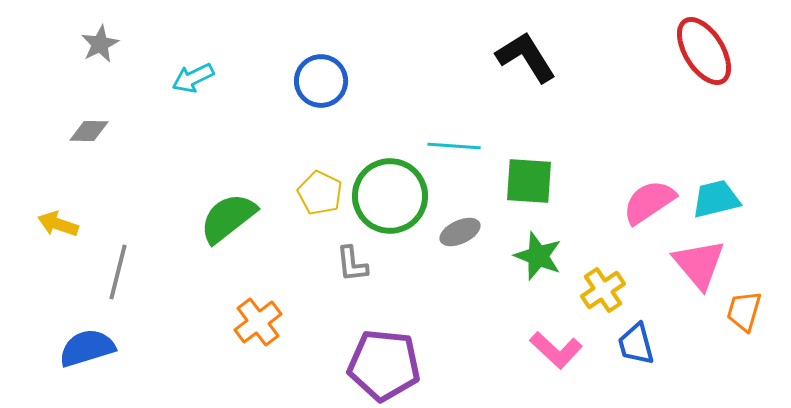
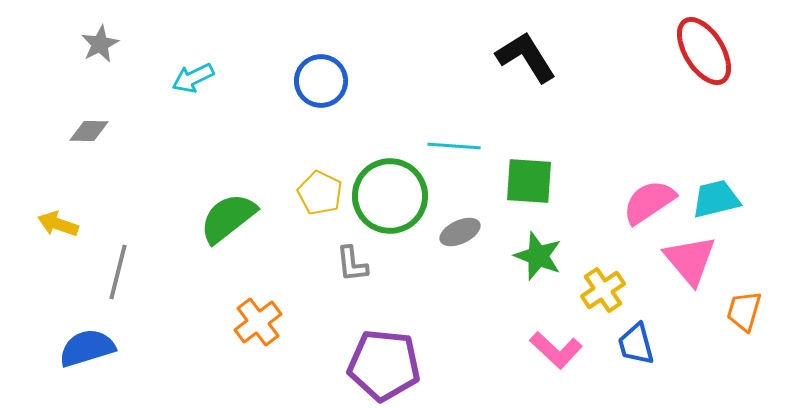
pink triangle: moved 9 px left, 4 px up
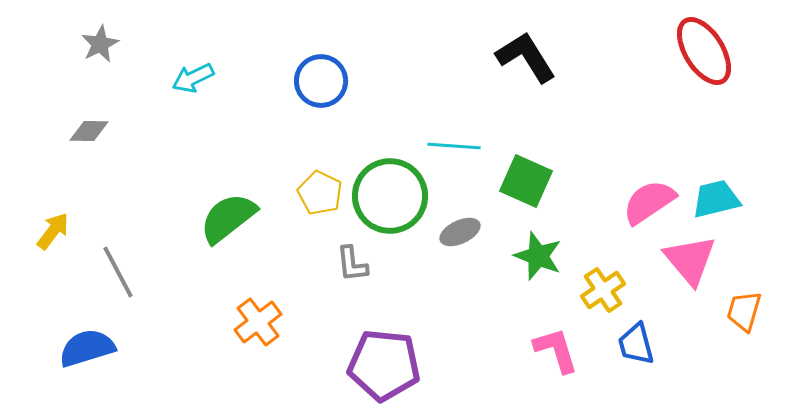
green square: moved 3 px left; rotated 20 degrees clockwise
yellow arrow: moved 5 px left, 7 px down; rotated 108 degrees clockwise
gray line: rotated 42 degrees counterclockwise
pink L-shape: rotated 150 degrees counterclockwise
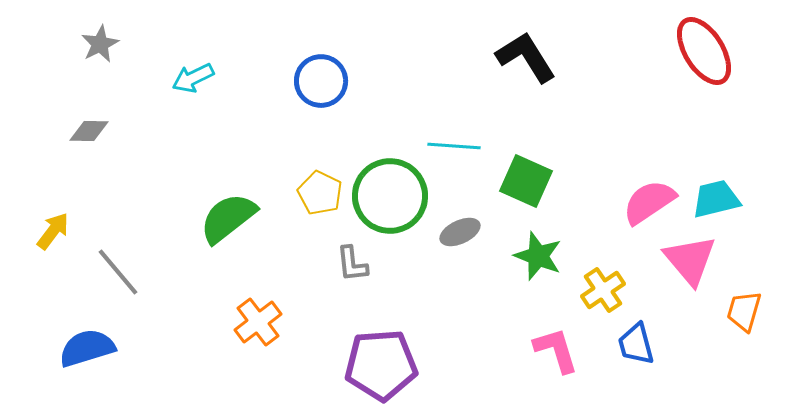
gray line: rotated 12 degrees counterclockwise
purple pentagon: moved 3 px left; rotated 10 degrees counterclockwise
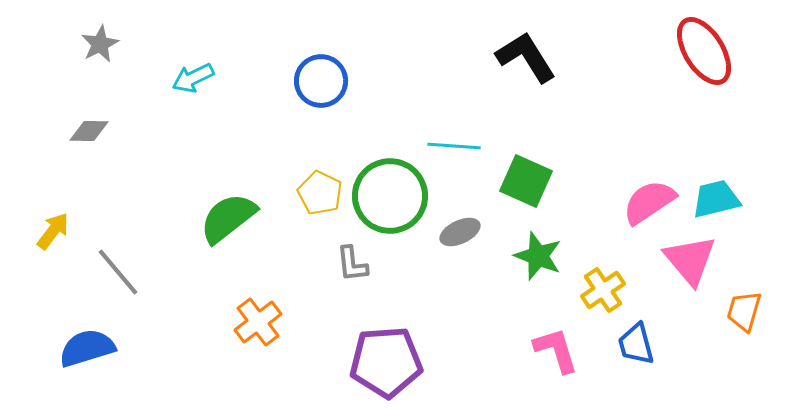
purple pentagon: moved 5 px right, 3 px up
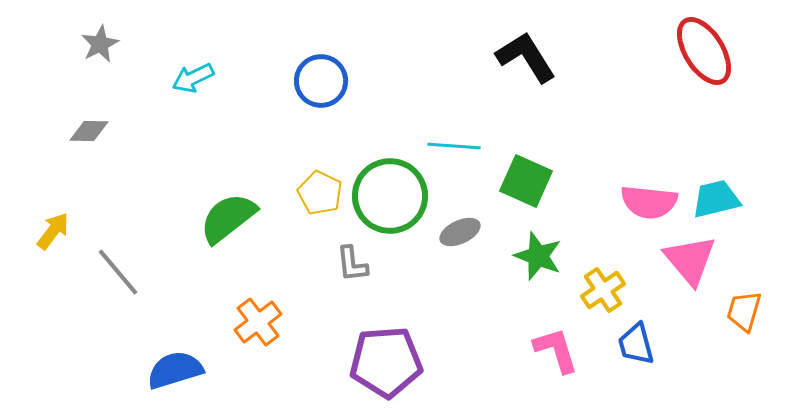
pink semicircle: rotated 140 degrees counterclockwise
blue semicircle: moved 88 px right, 22 px down
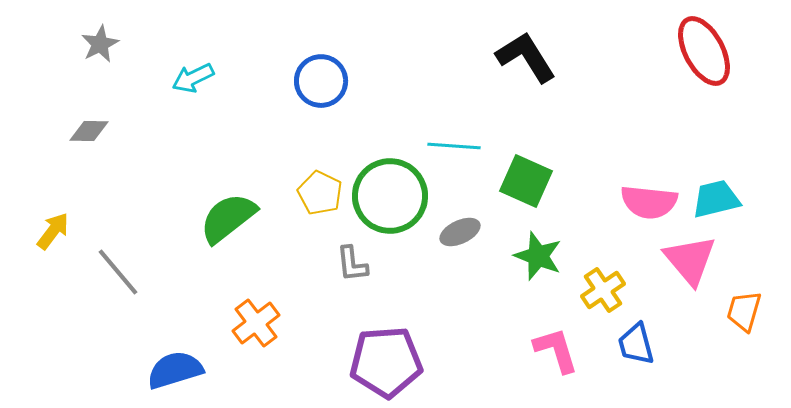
red ellipse: rotated 4 degrees clockwise
orange cross: moved 2 px left, 1 px down
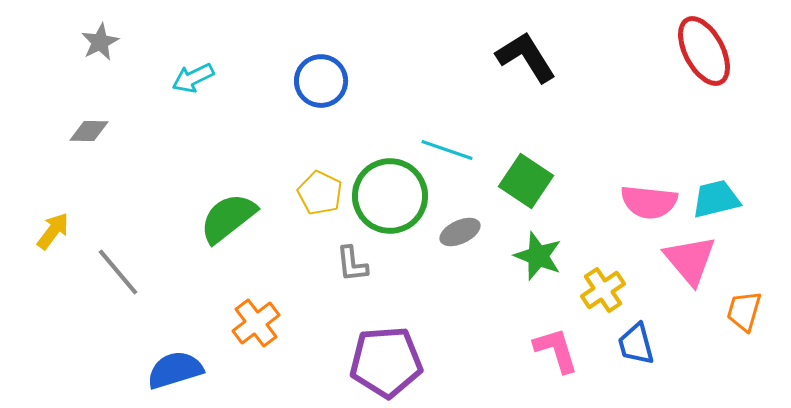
gray star: moved 2 px up
cyan line: moved 7 px left, 4 px down; rotated 15 degrees clockwise
green square: rotated 10 degrees clockwise
